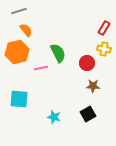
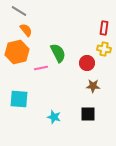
gray line: rotated 49 degrees clockwise
red rectangle: rotated 24 degrees counterclockwise
black square: rotated 28 degrees clockwise
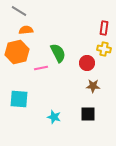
orange semicircle: rotated 56 degrees counterclockwise
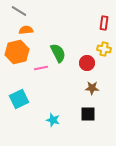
red rectangle: moved 5 px up
brown star: moved 1 px left, 2 px down
cyan square: rotated 30 degrees counterclockwise
cyan star: moved 1 px left, 3 px down
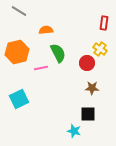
orange semicircle: moved 20 px right
yellow cross: moved 4 px left; rotated 24 degrees clockwise
cyan star: moved 21 px right, 11 px down
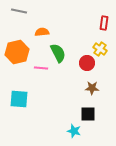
gray line: rotated 21 degrees counterclockwise
orange semicircle: moved 4 px left, 2 px down
pink line: rotated 16 degrees clockwise
cyan square: rotated 30 degrees clockwise
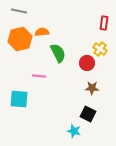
orange hexagon: moved 3 px right, 13 px up
pink line: moved 2 px left, 8 px down
black square: rotated 28 degrees clockwise
